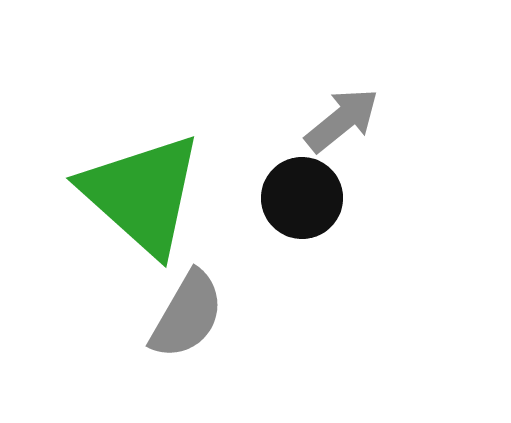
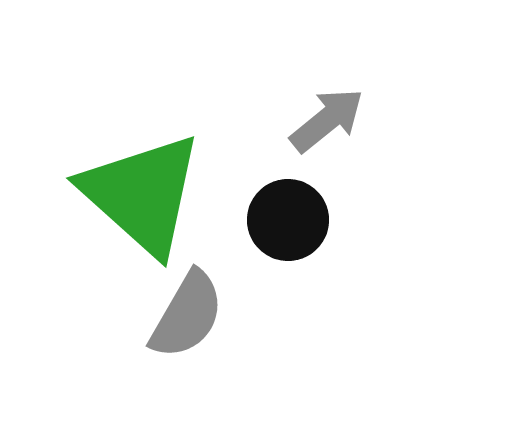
gray arrow: moved 15 px left
black circle: moved 14 px left, 22 px down
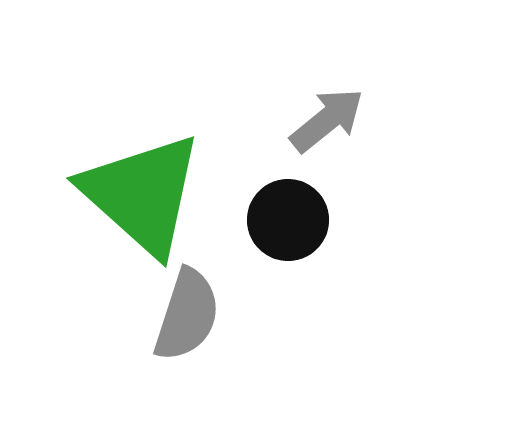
gray semicircle: rotated 12 degrees counterclockwise
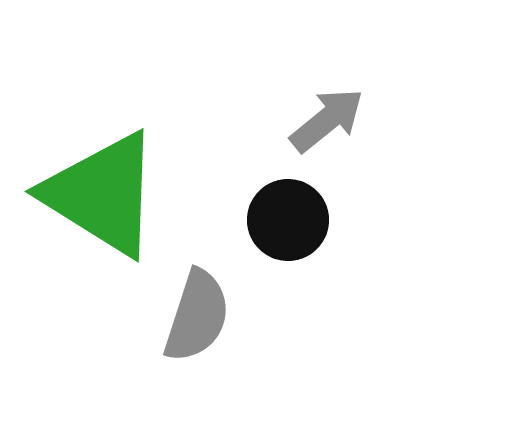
green triangle: moved 40 px left; rotated 10 degrees counterclockwise
gray semicircle: moved 10 px right, 1 px down
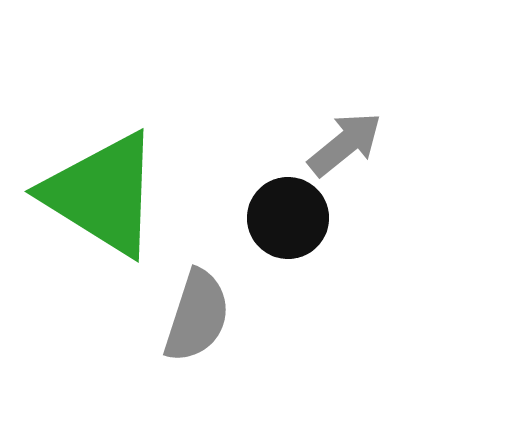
gray arrow: moved 18 px right, 24 px down
black circle: moved 2 px up
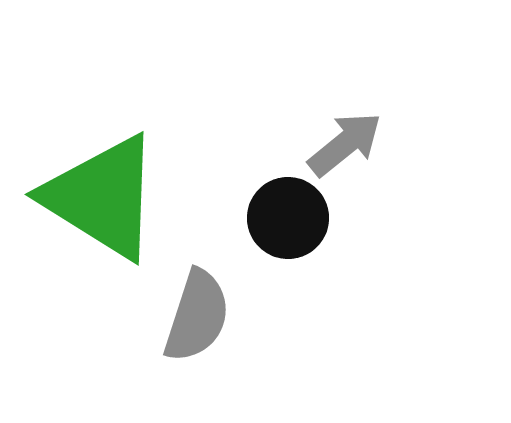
green triangle: moved 3 px down
